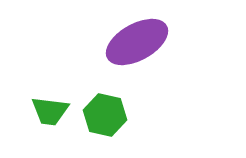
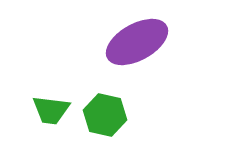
green trapezoid: moved 1 px right, 1 px up
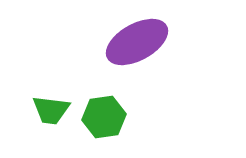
green hexagon: moved 1 px left, 2 px down; rotated 21 degrees counterclockwise
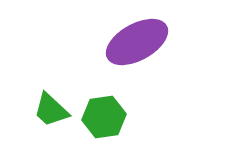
green trapezoid: rotated 36 degrees clockwise
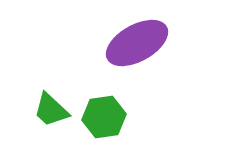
purple ellipse: moved 1 px down
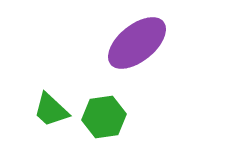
purple ellipse: rotated 10 degrees counterclockwise
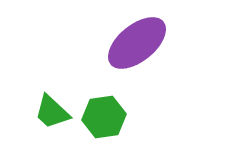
green trapezoid: moved 1 px right, 2 px down
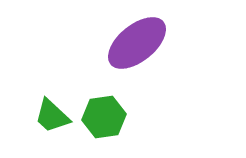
green trapezoid: moved 4 px down
